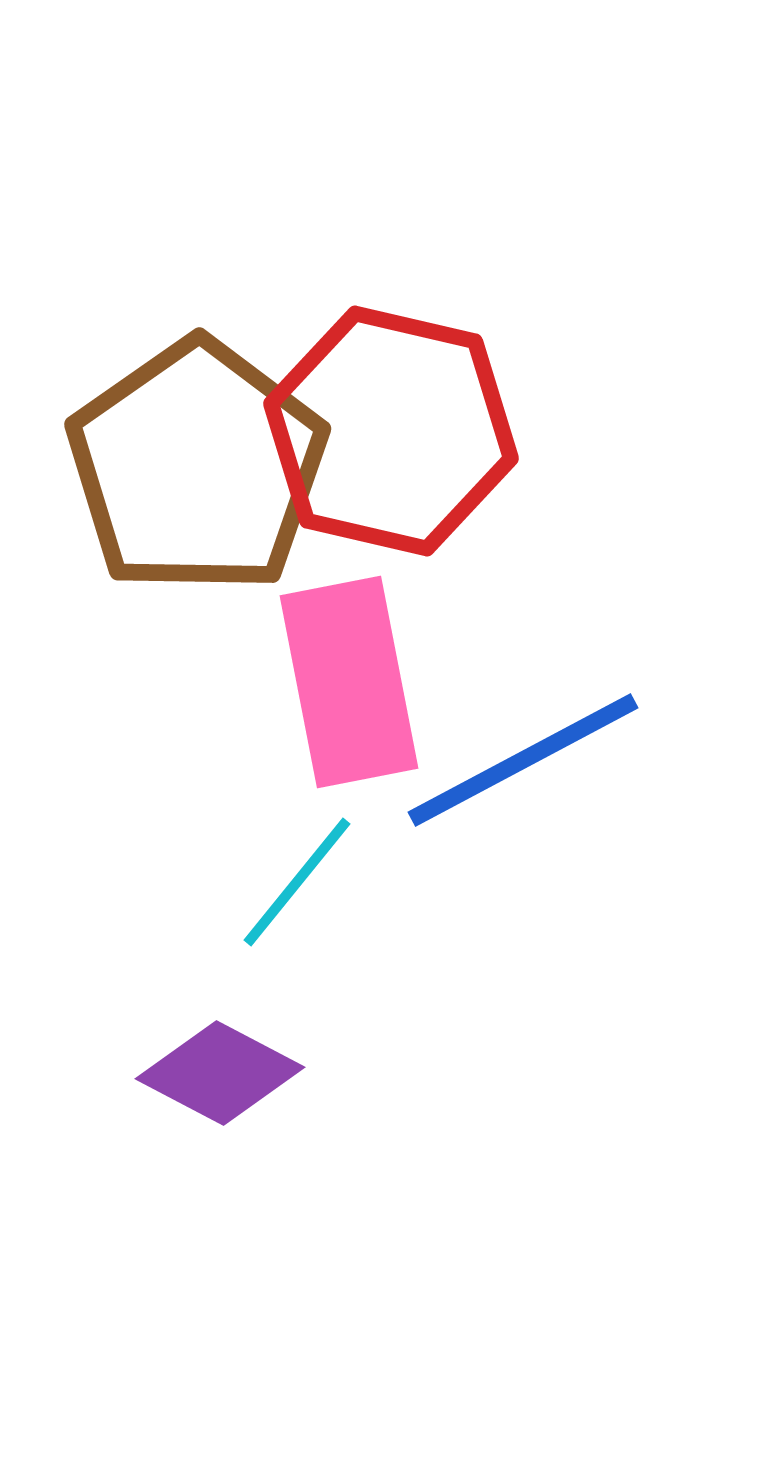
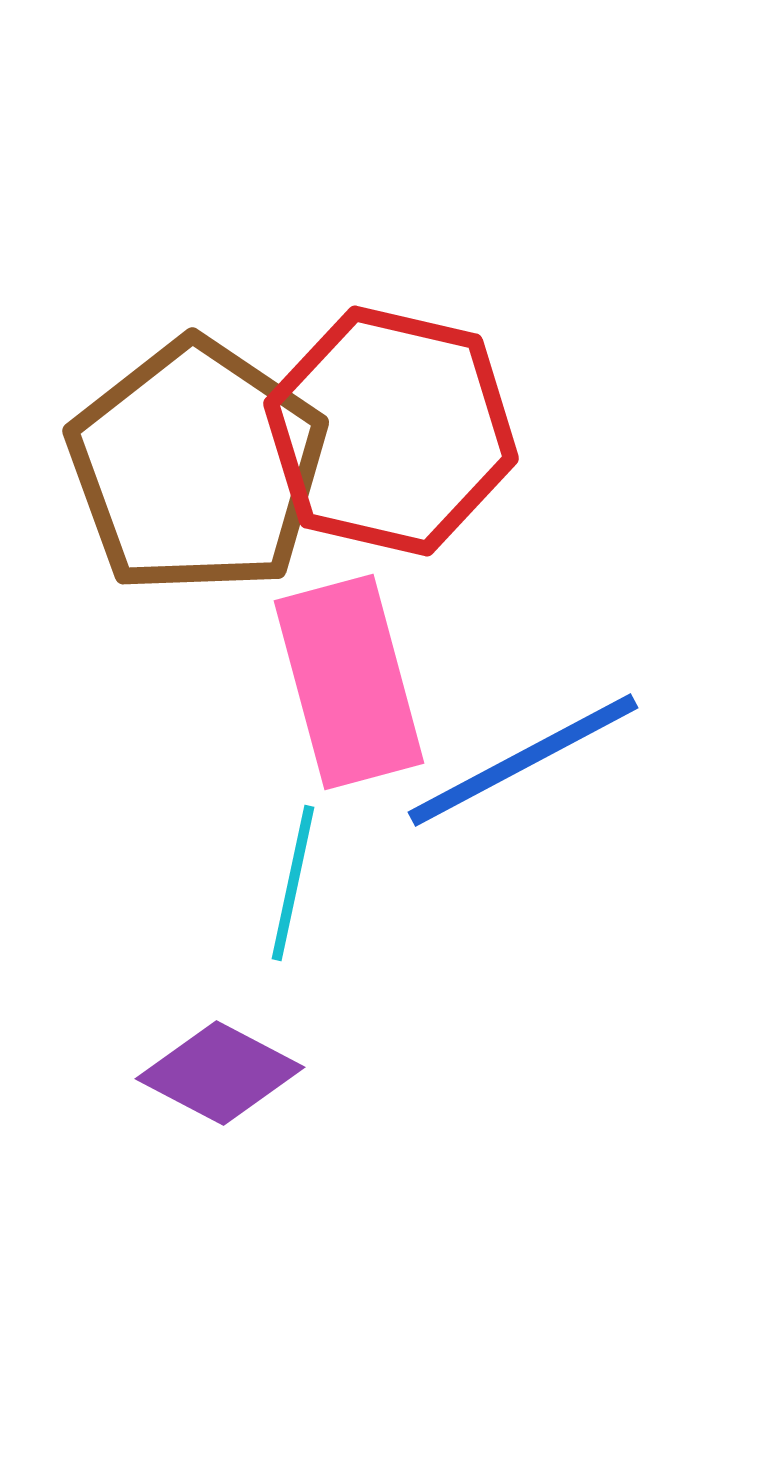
brown pentagon: rotated 3 degrees counterclockwise
pink rectangle: rotated 4 degrees counterclockwise
cyan line: moved 4 px left, 1 px down; rotated 27 degrees counterclockwise
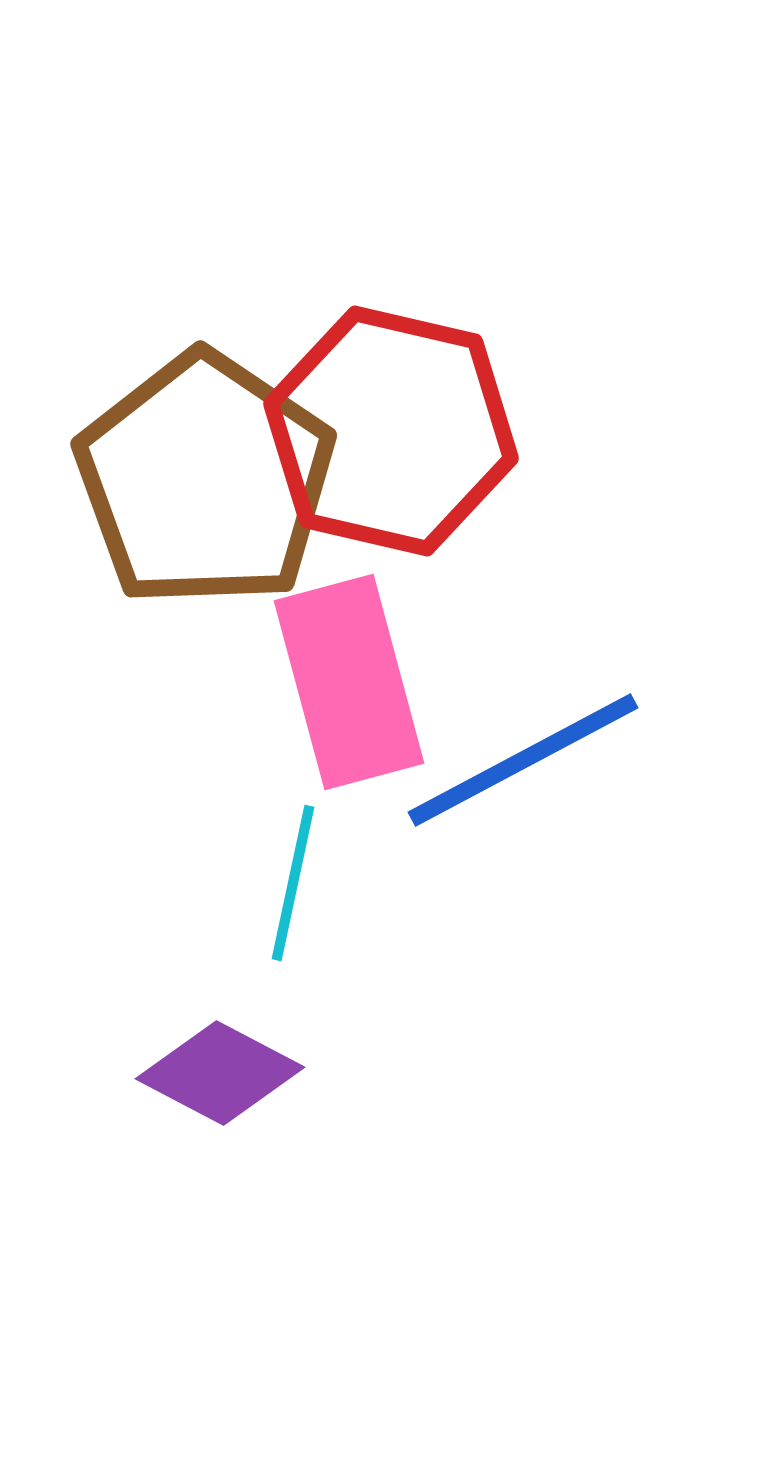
brown pentagon: moved 8 px right, 13 px down
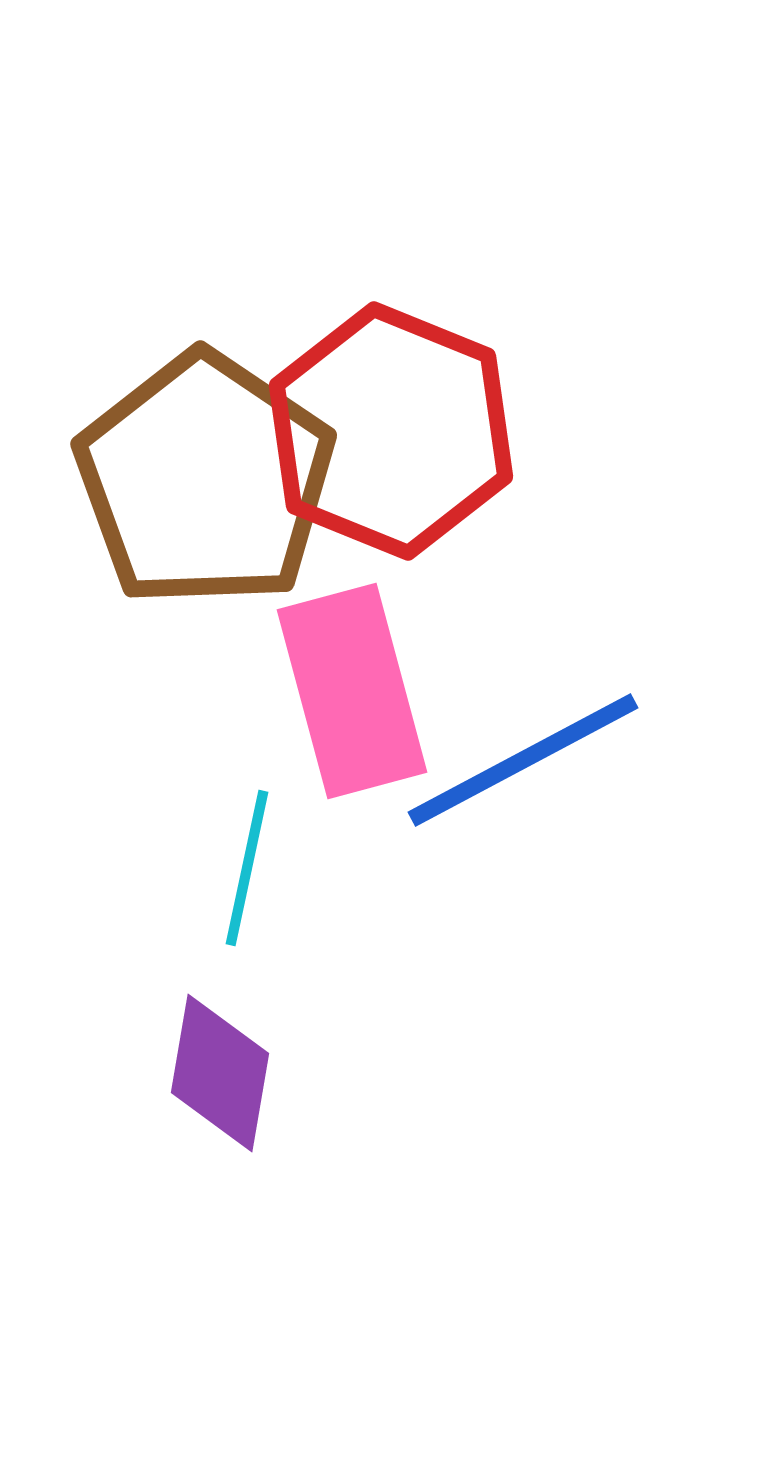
red hexagon: rotated 9 degrees clockwise
pink rectangle: moved 3 px right, 9 px down
cyan line: moved 46 px left, 15 px up
purple diamond: rotated 72 degrees clockwise
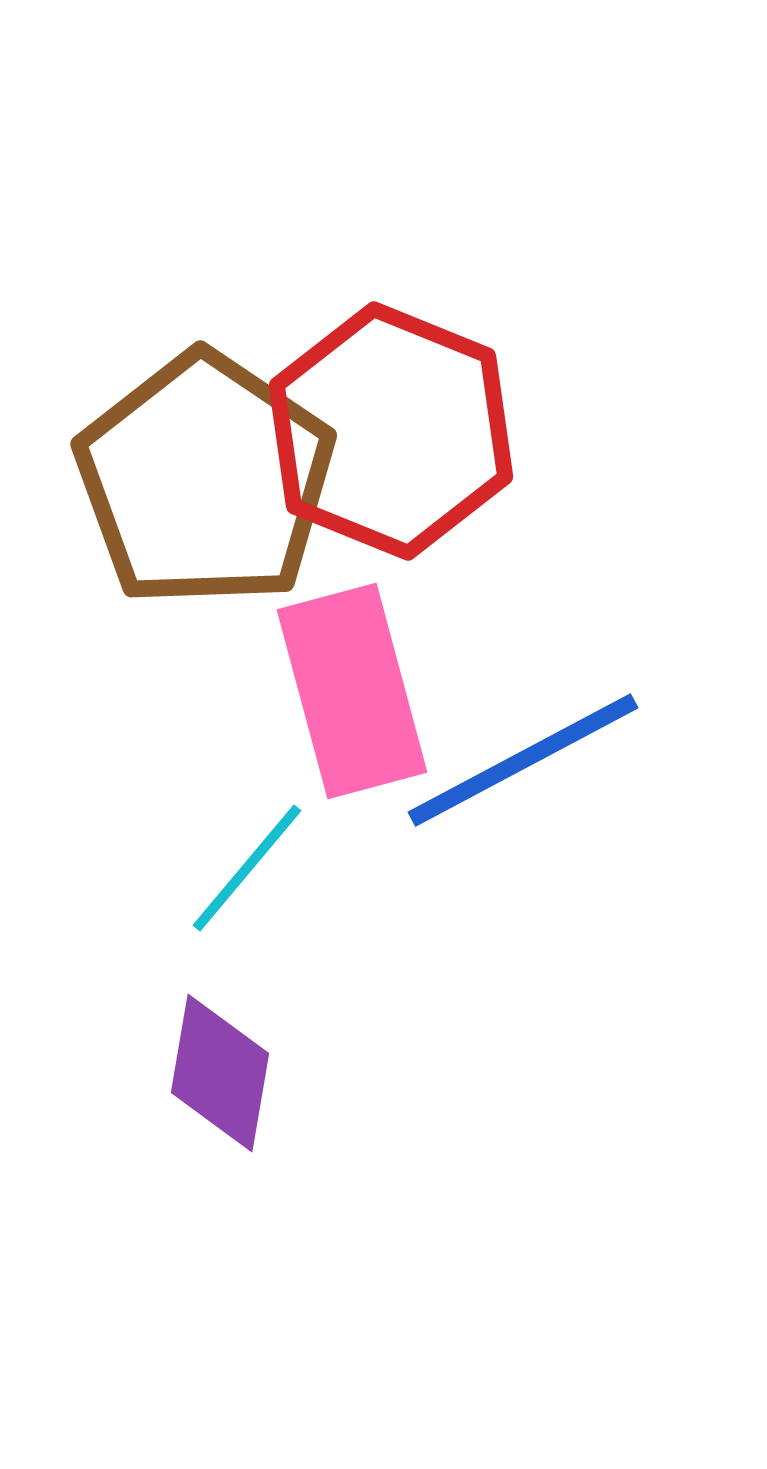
cyan line: rotated 28 degrees clockwise
